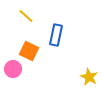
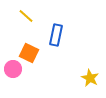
orange square: moved 2 px down
yellow star: moved 1 px right, 1 px down
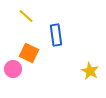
blue rectangle: rotated 20 degrees counterclockwise
yellow star: moved 7 px up
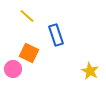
yellow line: moved 1 px right
blue rectangle: rotated 10 degrees counterclockwise
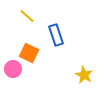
yellow star: moved 6 px left, 4 px down
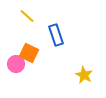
pink circle: moved 3 px right, 5 px up
